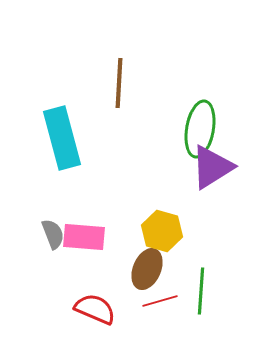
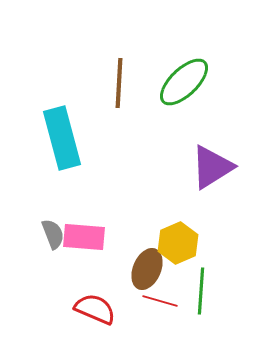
green ellipse: moved 16 px left, 47 px up; rotated 36 degrees clockwise
yellow hexagon: moved 16 px right, 12 px down; rotated 21 degrees clockwise
red line: rotated 32 degrees clockwise
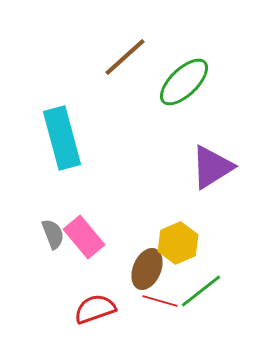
brown line: moved 6 px right, 26 px up; rotated 45 degrees clockwise
pink rectangle: rotated 45 degrees clockwise
green line: rotated 48 degrees clockwise
red semicircle: rotated 42 degrees counterclockwise
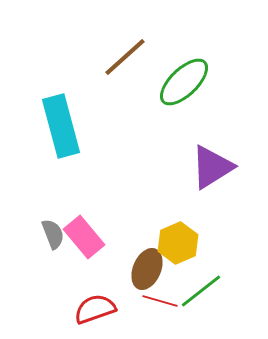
cyan rectangle: moved 1 px left, 12 px up
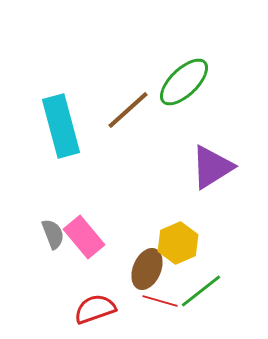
brown line: moved 3 px right, 53 px down
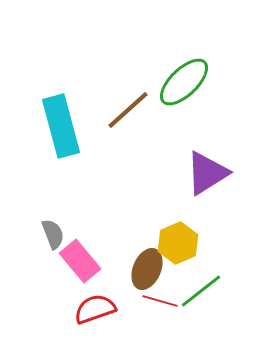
purple triangle: moved 5 px left, 6 px down
pink rectangle: moved 4 px left, 24 px down
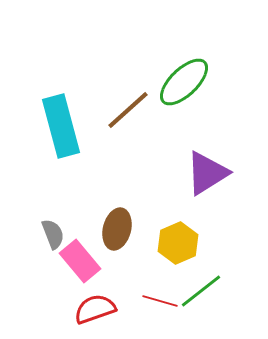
brown ellipse: moved 30 px left, 40 px up; rotated 9 degrees counterclockwise
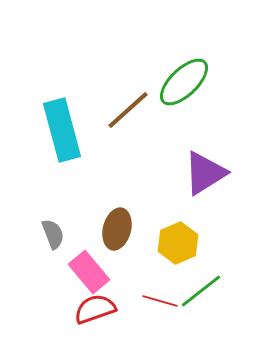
cyan rectangle: moved 1 px right, 4 px down
purple triangle: moved 2 px left
pink rectangle: moved 9 px right, 11 px down
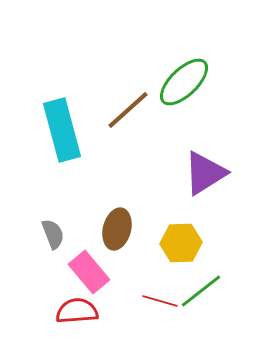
yellow hexagon: moved 3 px right; rotated 21 degrees clockwise
red semicircle: moved 18 px left, 2 px down; rotated 15 degrees clockwise
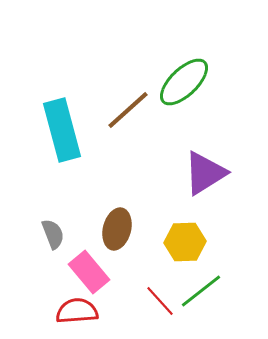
yellow hexagon: moved 4 px right, 1 px up
red line: rotated 32 degrees clockwise
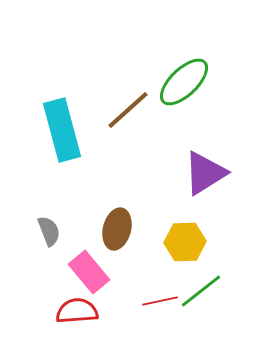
gray semicircle: moved 4 px left, 3 px up
red line: rotated 60 degrees counterclockwise
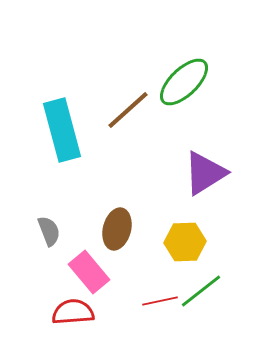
red semicircle: moved 4 px left, 1 px down
